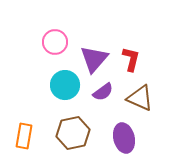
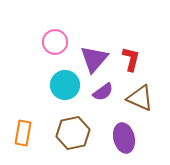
orange rectangle: moved 1 px left, 3 px up
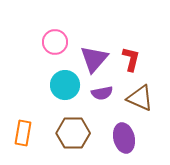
purple semicircle: moved 1 px left, 1 px down; rotated 25 degrees clockwise
brown hexagon: rotated 12 degrees clockwise
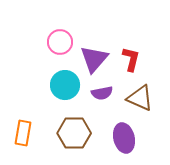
pink circle: moved 5 px right
brown hexagon: moved 1 px right
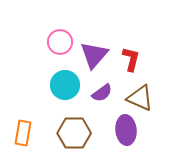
purple triangle: moved 4 px up
purple semicircle: rotated 25 degrees counterclockwise
purple ellipse: moved 2 px right, 8 px up; rotated 8 degrees clockwise
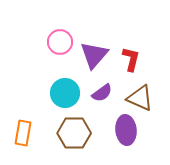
cyan circle: moved 8 px down
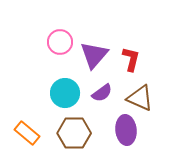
orange rectangle: moved 4 px right; rotated 60 degrees counterclockwise
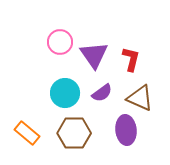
purple triangle: rotated 16 degrees counterclockwise
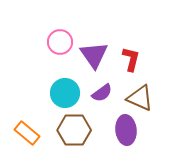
brown hexagon: moved 3 px up
